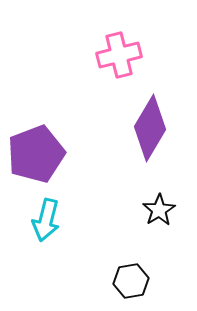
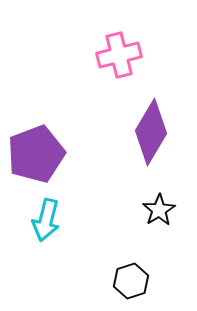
purple diamond: moved 1 px right, 4 px down
black hexagon: rotated 8 degrees counterclockwise
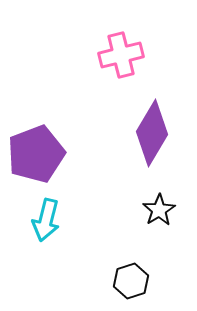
pink cross: moved 2 px right
purple diamond: moved 1 px right, 1 px down
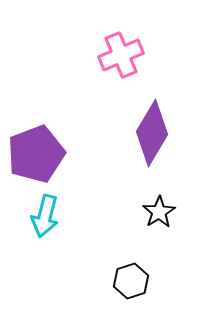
pink cross: rotated 9 degrees counterclockwise
black star: moved 2 px down
cyan arrow: moved 1 px left, 4 px up
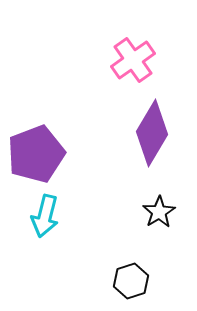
pink cross: moved 12 px right, 5 px down; rotated 12 degrees counterclockwise
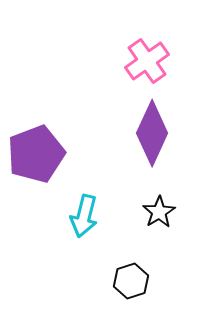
pink cross: moved 14 px right, 1 px down
purple diamond: rotated 6 degrees counterclockwise
cyan arrow: moved 39 px right
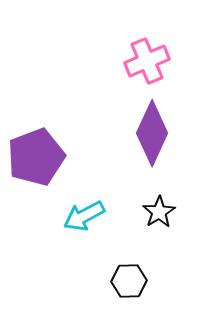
pink cross: rotated 12 degrees clockwise
purple pentagon: moved 3 px down
cyan arrow: rotated 48 degrees clockwise
black hexagon: moved 2 px left; rotated 16 degrees clockwise
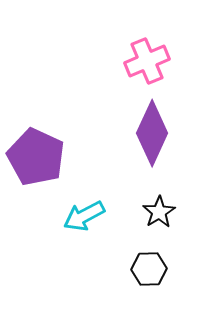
purple pentagon: rotated 26 degrees counterclockwise
black hexagon: moved 20 px right, 12 px up
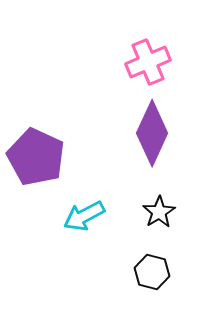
pink cross: moved 1 px right, 1 px down
black hexagon: moved 3 px right, 3 px down; rotated 16 degrees clockwise
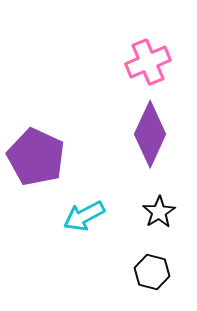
purple diamond: moved 2 px left, 1 px down
